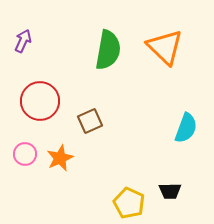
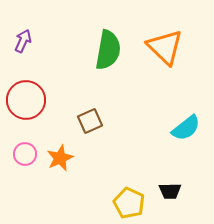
red circle: moved 14 px left, 1 px up
cyan semicircle: rotated 32 degrees clockwise
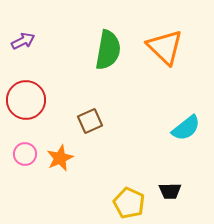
purple arrow: rotated 40 degrees clockwise
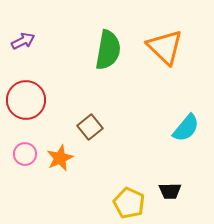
brown square: moved 6 px down; rotated 15 degrees counterclockwise
cyan semicircle: rotated 12 degrees counterclockwise
